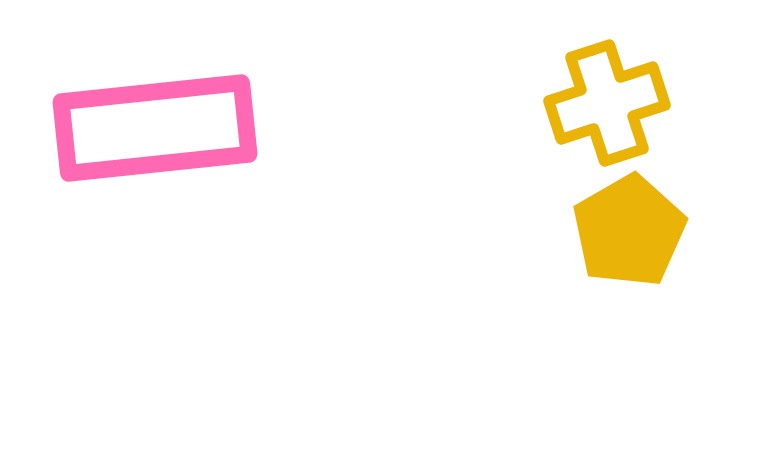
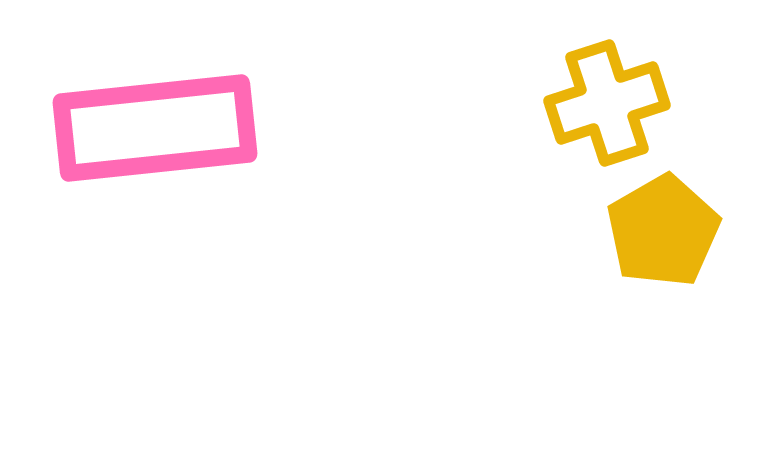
yellow pentagon: moved 34 px right
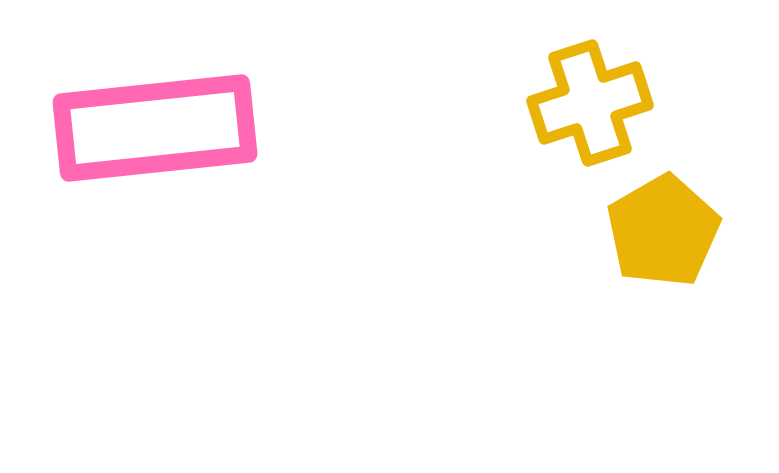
yellow cross: moved 17 px left
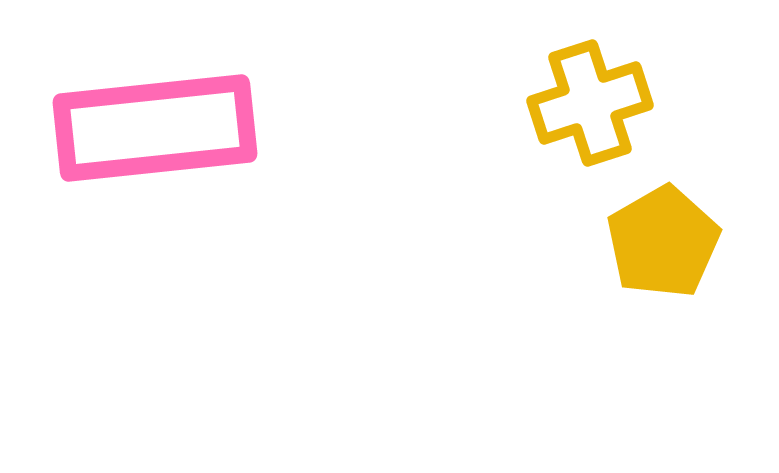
yellow pentagon: moved 11 px down
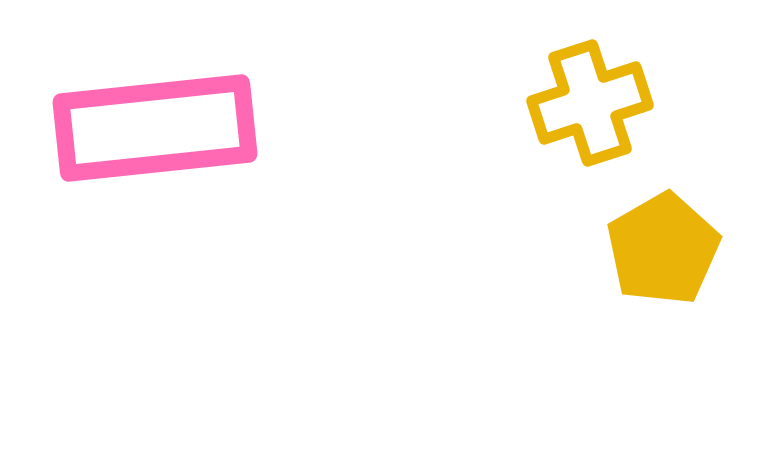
yellow pentagon: moved 7 px down
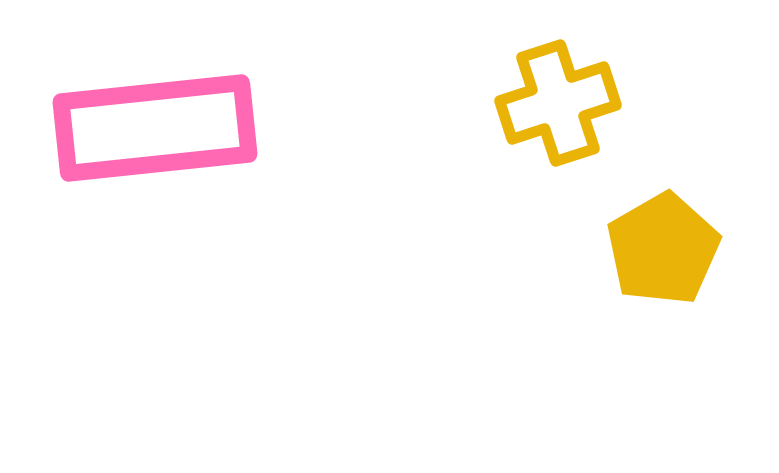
yellow cross: moved 32 px left
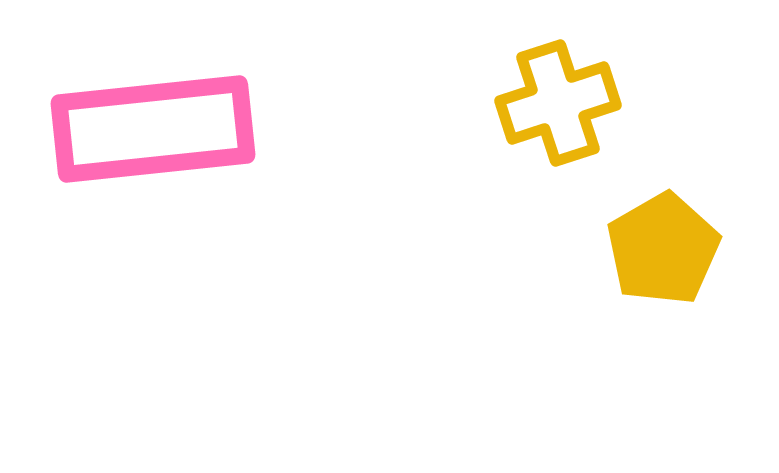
pink rectangle: moved 2 px left, 1 px down
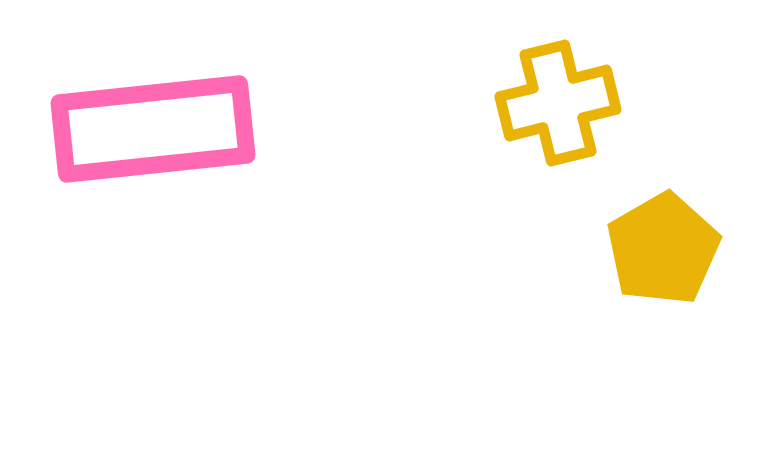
yellow cross: rotated 4 degrees clockwise
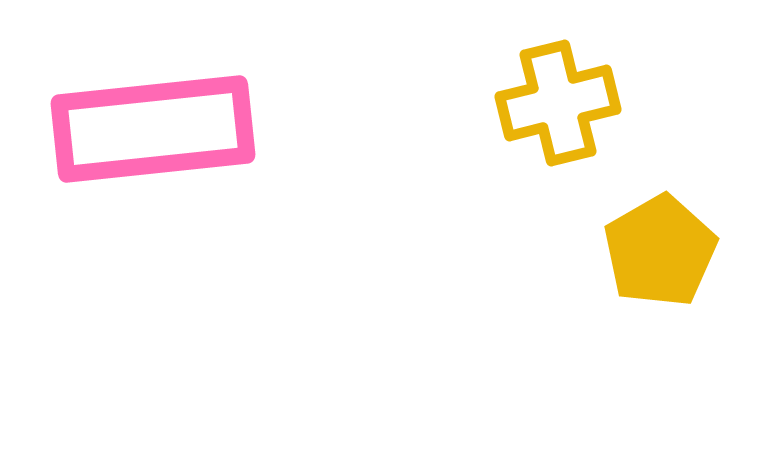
yellow pentagon: moved 3 px left, 2 px down
